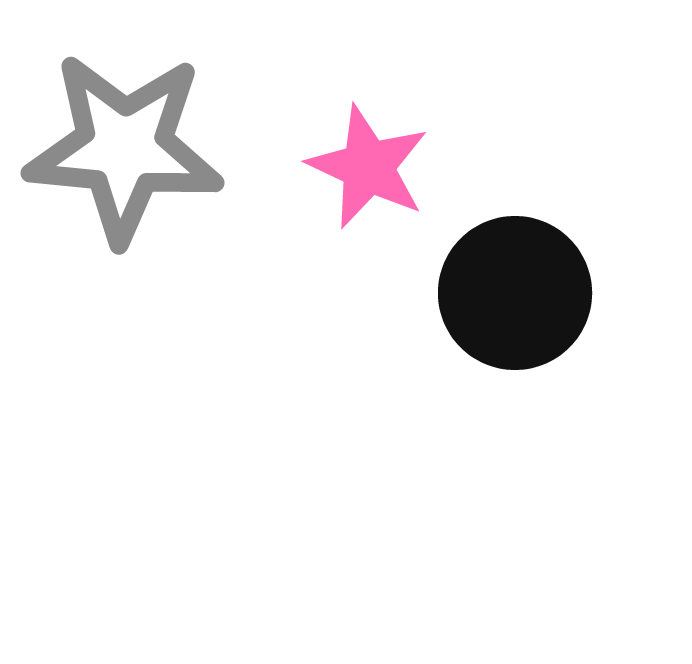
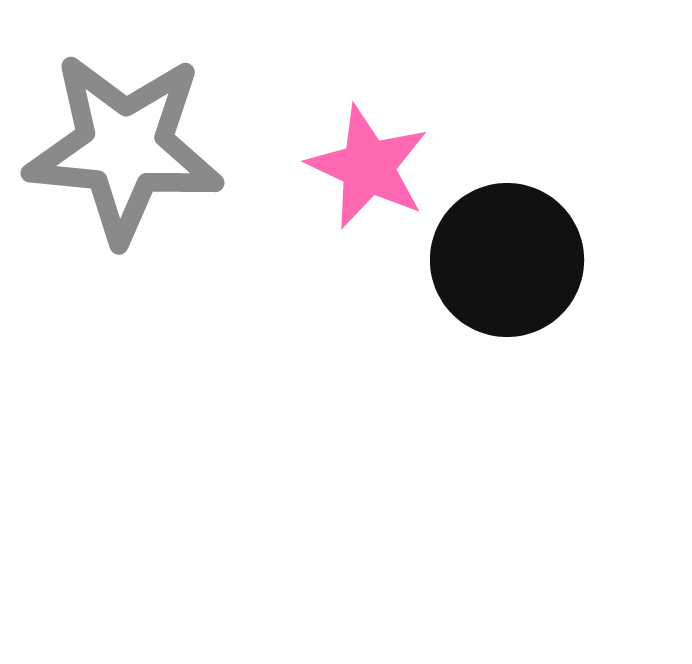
black circle: moved 8 px left, 33 px up
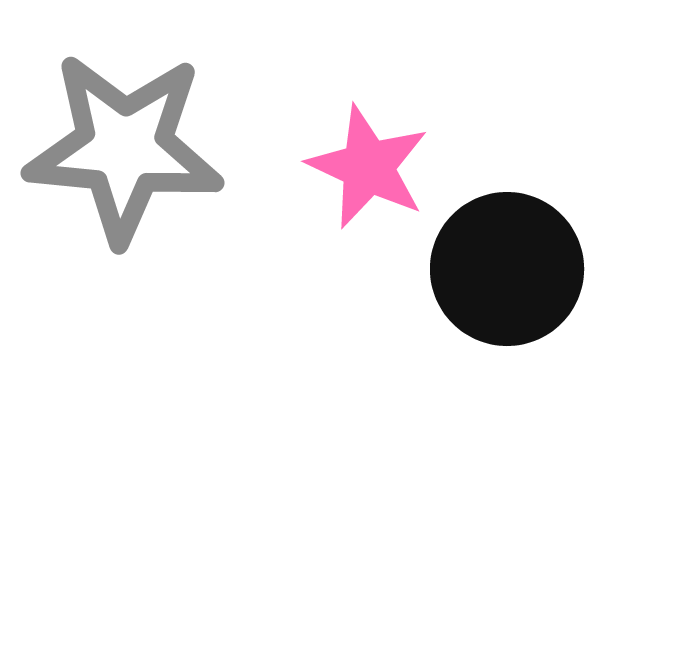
black circle: moved 9 px down
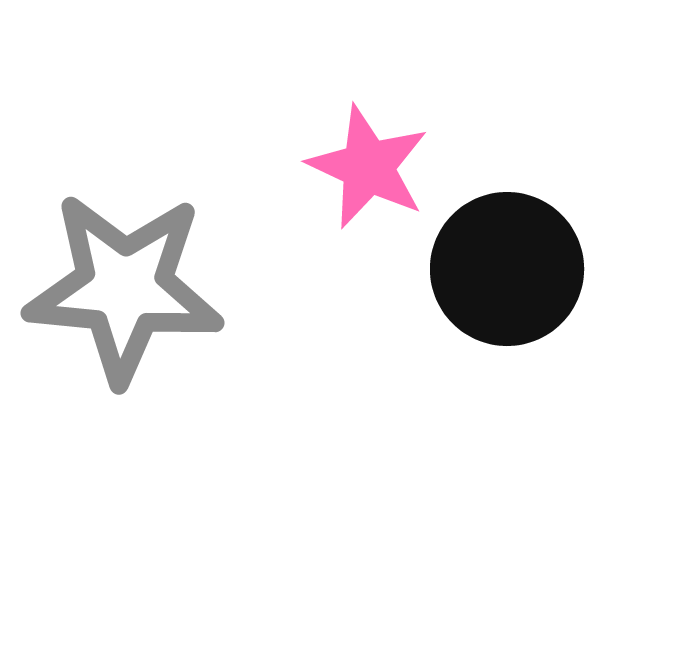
gray star: moved 140 px down
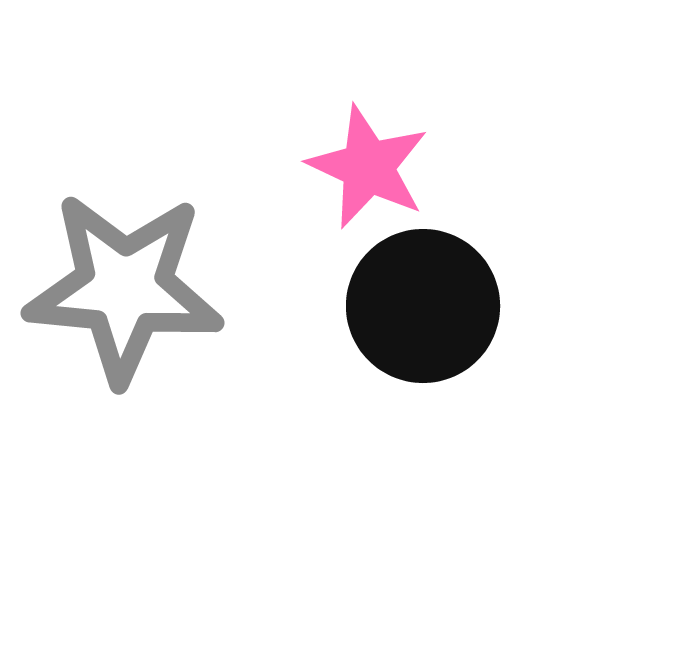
black circle: moved 84 px left, 37 px down
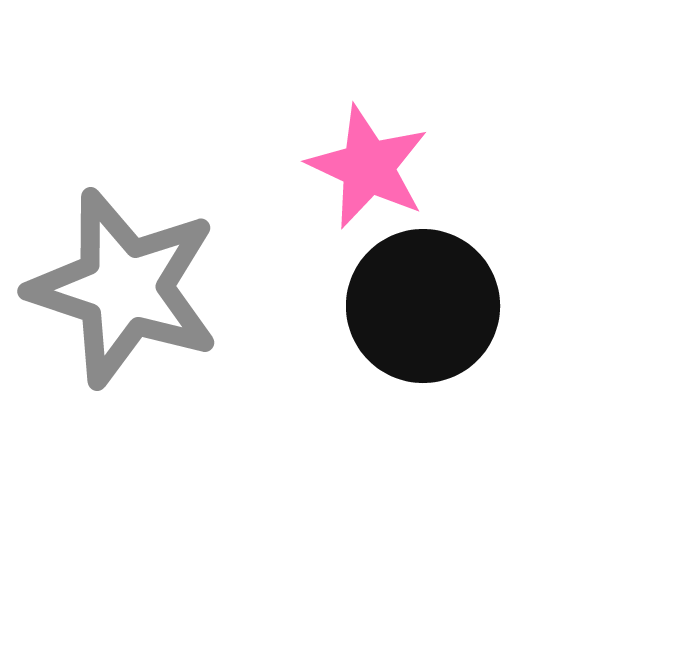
gray star: rotated 13 degrees clockwise
